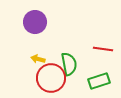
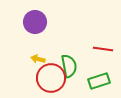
green semicircle: moved 2 px down
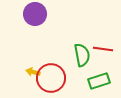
purple circle: moved 8 px up
yellow arrow: moved 5 px left, 13 px down
green semicircle: moved 13 px right, 11 px up
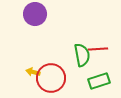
red line: moved 5 px left; rotated 12 degrees counterclockwise
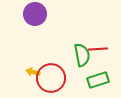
green rectangle: moved 1 px left, 1 px up
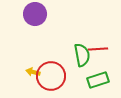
red circle: moved 2 px up
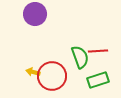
red line: moved 2 px down
green semicircle: moved 2 px left, 2 px down; rotated 10 degrees counterclockwise
red circle: moved 1 px right
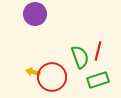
red line: rotated 72 degrees counterclockwise
red circle: moved 1 px down
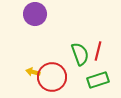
green semicircle: moved 3 px up
